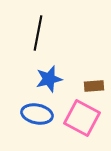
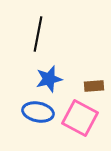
black line: moved 1 px down
blue ellipse: moved 1 px right, 2 px up
pink square: moved 2 px left
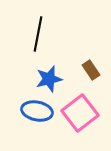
brown rectangle: moved 3 px left, 16 px up; rotated 60 degrees clockwise
blue ellipse: moved 1 px left, 1 px up
pink square: moved 5 px up; rotated 24 degrees clockwise
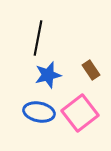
black line: moved 4 px down
blue star: moved 1 px left, 4 px up
blue ellipse: moved 2 px right, 1 px down
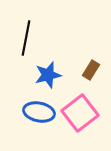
black line: moved 12 px left
brown rectangle: rotated 66 degrees clockwise
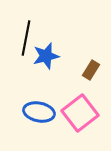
blue star: moved 2 px left, 19 px up
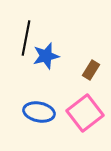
pink square: moved 5 px right
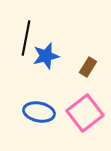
brown rectangle: moved 3 px left, 3 px up
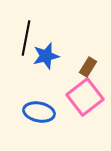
pink square: moved 16 px up
